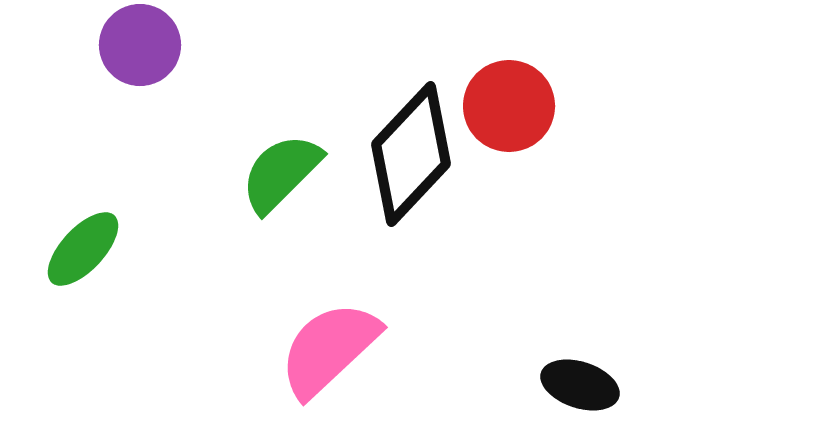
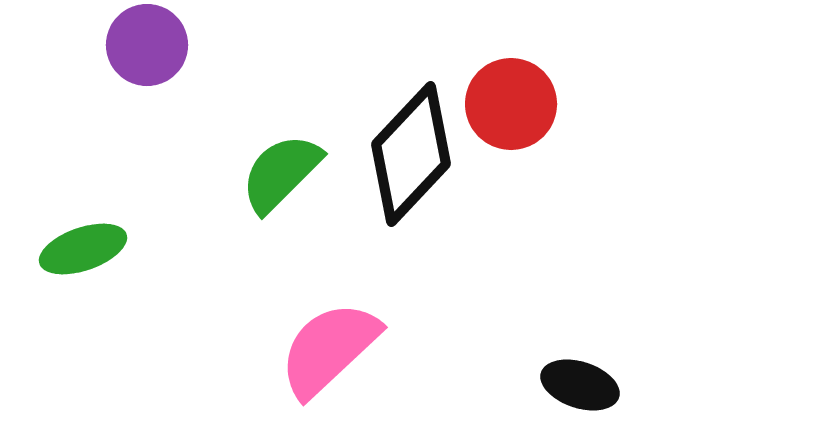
purple circle: moved 7 px right
red circle: moved 2 px right, 2 px up
green ellipse: rotated 28 degrees clockwise
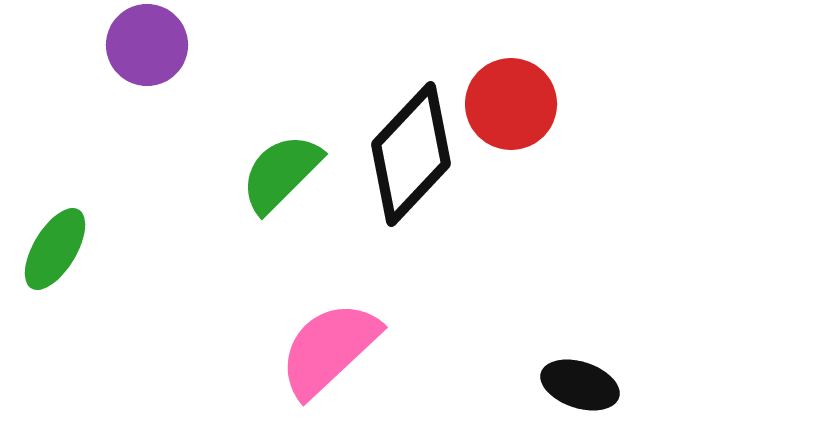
green ellipse: moved 28 px left; rotated 40 degrees counterclockwise
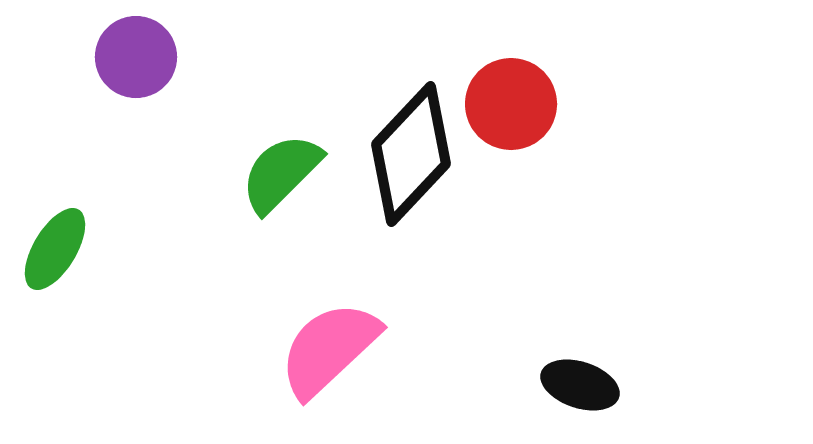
purple circle: moved 11 px left, 12 px down
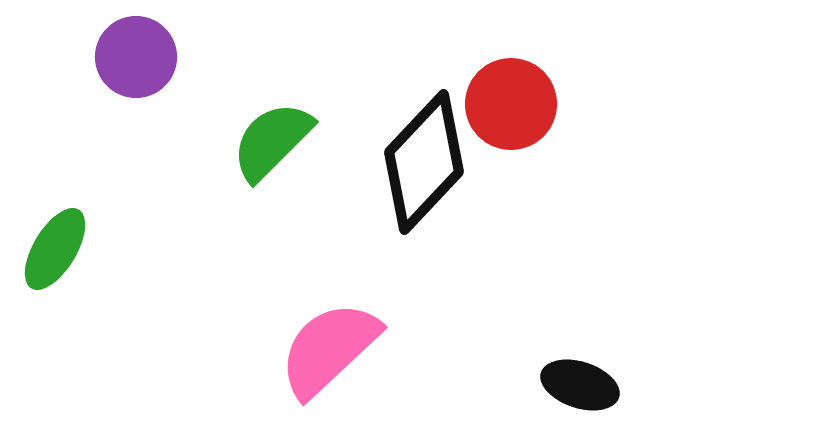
black diamond: moved 13 px right, 8 px down
green semicircle: moved 9 px left, 32 px up
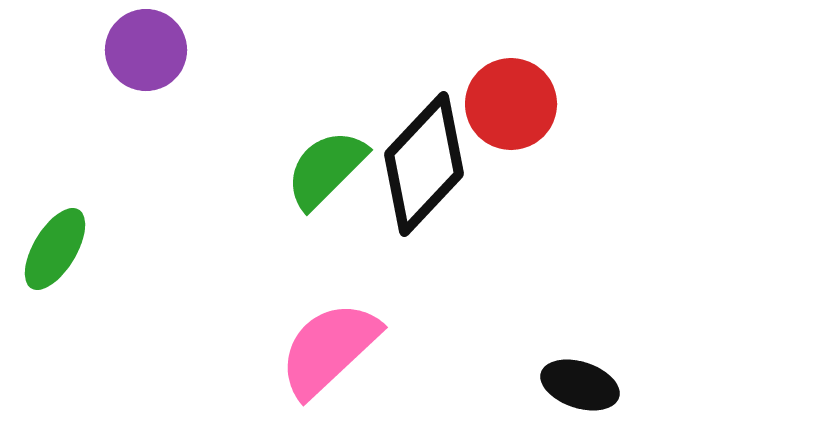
purple circle: moved 10 px right, 7 px up
green semicircle: moved 54 px right, 28 px down
black diamond: moved 2 px down
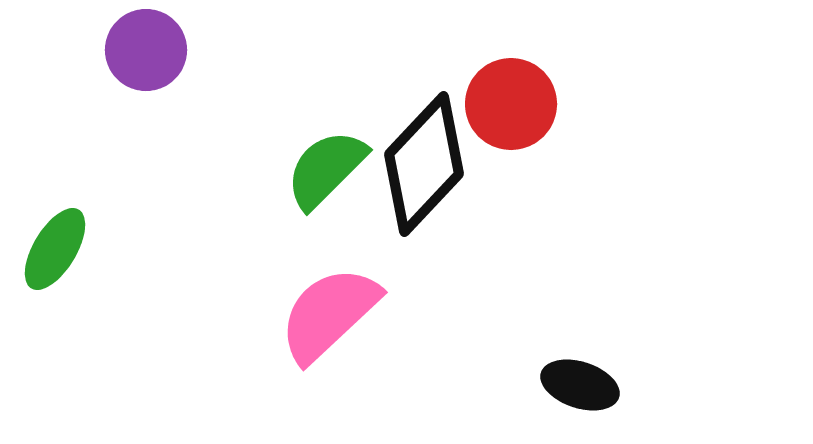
pink semicircle: moved 35 px up
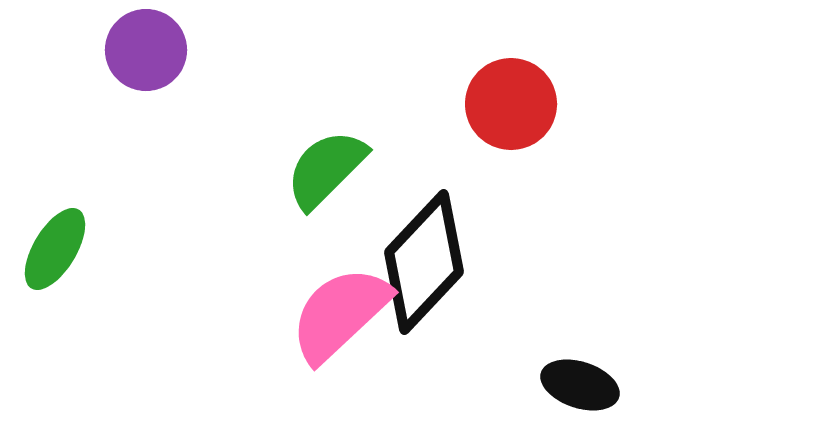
black diamond: moved 98 px down
pink semicircle: moved 11 px right
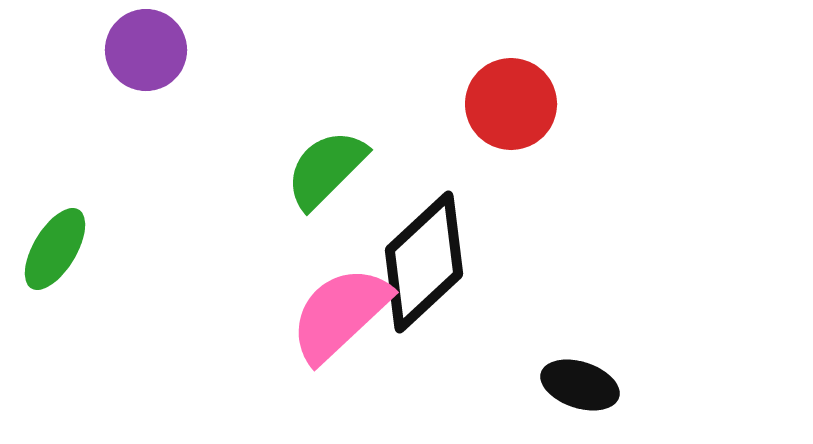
black diamond: rotated 4 degrees clockwise
